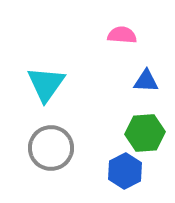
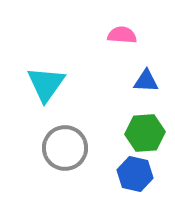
gray circle: moved 14 px right
blue hexagon: moved 10 px right, 3 px down; rotated 20 degrees counterclockwise
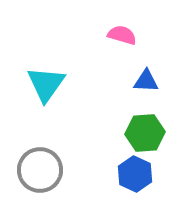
pink semicircle: rotated 12 degrees clockwise
gray circle: moved 25 px left, 22 px down
blue hexagon: rotated 12 degrees clockwise
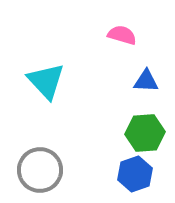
cyan triangle: moved 3 px up; rotated 18 degrees counterclockwise
blue hexagon: rotated 16 degrees clockwise
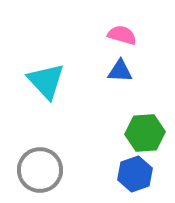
blue triangle: moved 26 px left, 10 px up
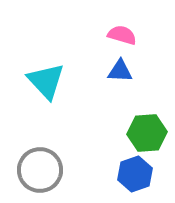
green hexagon: moved 2 px right
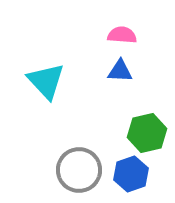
pink semicircle: rotated 12 degrees counterclockwise
green hexagon: rotated 9 degrees counterclockwise
gray circle: moved 39 px right
blue hexagon: moved 4 px left
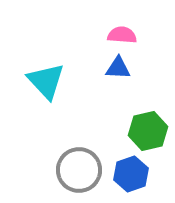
blue triangle: moved 2 px left, 3 px up
green hexagon: moved 1 px right, 2 px up
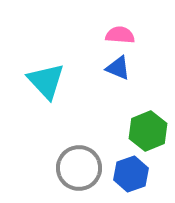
pink semicircle: moved 2 px left
blue triangle: rotated 20 degrees clockwise
green hexagon: rotated 9 degrees counterclockwise
gray circle: moved 2 px up
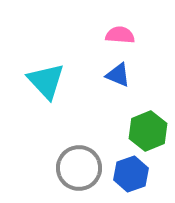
blue triangle: moved 7 px down
